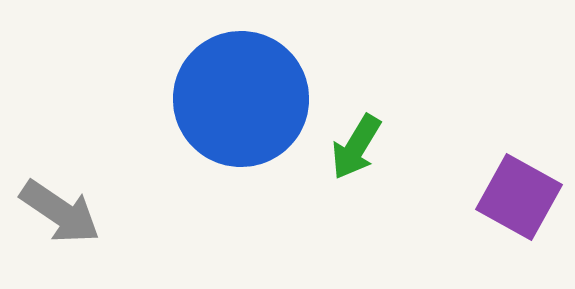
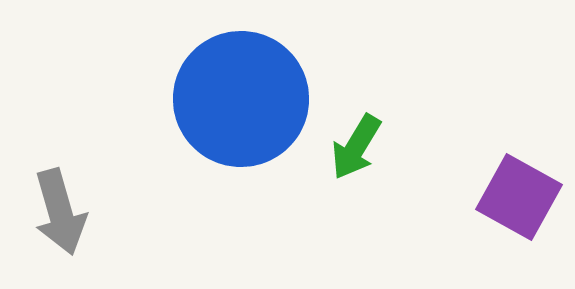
gray arrow: rotated 40 degrees clockwise
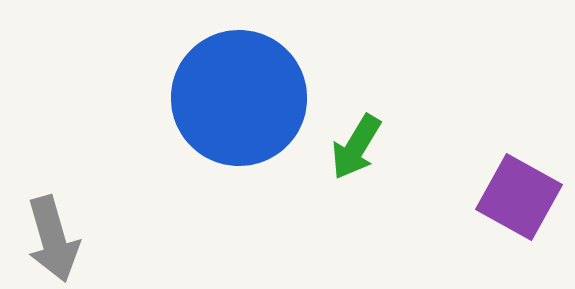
blue circle: moved 2 px left, 1 px up
gray arrow: moved 7 px left, 27 px down
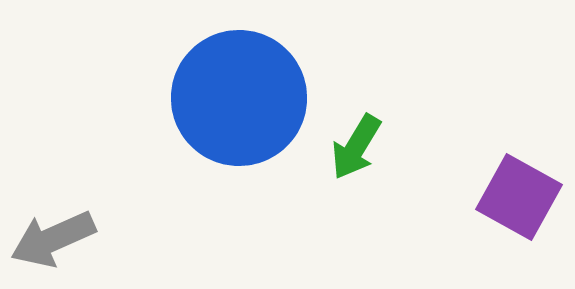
gray arrow: rotated 82 degrees clockwise
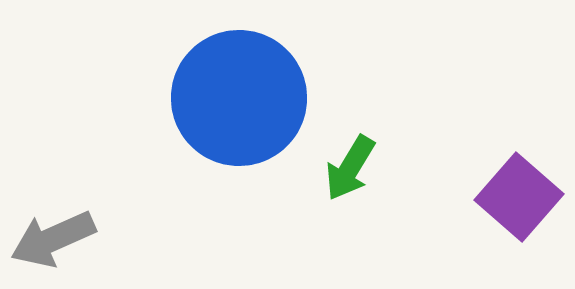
green arrow: moved 6 px left, 21 px down
purple square: rotated 12 degrees clockwise
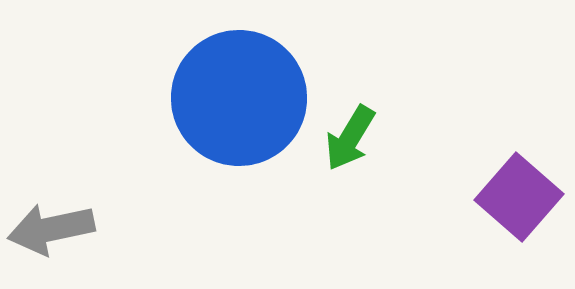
green arrow: moved 30 px up
gray arrow: moved 2 px left, 10 px up; rotated 12 degrees clockwise
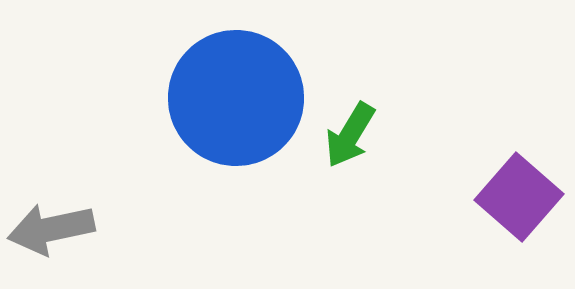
blue circle: moved 3 px left
green arrow: moved 3 px up
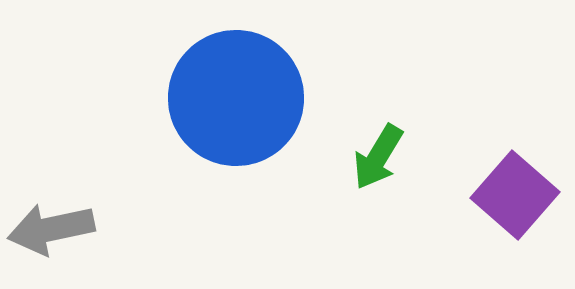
green arrow: moved 28 px right, 22 px down
purple square: moved 4 px left, 2 px up
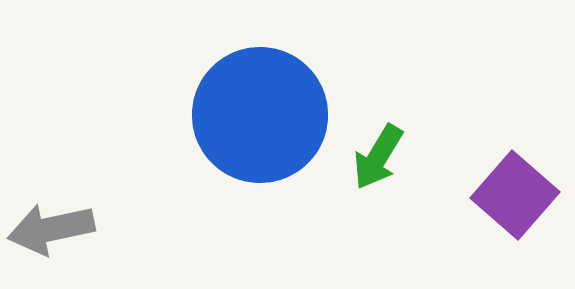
blue circle: moved 24 px right, 17 px down
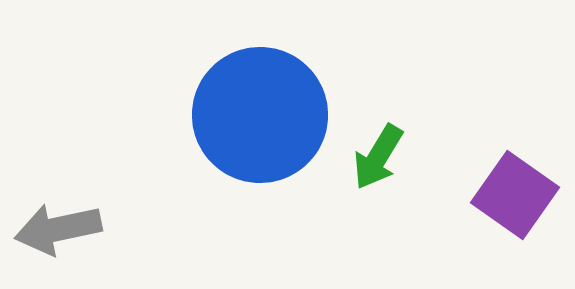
purple square: rotated 6 degrees counterclockwise
gray arrow: moved 7 px right
